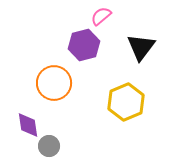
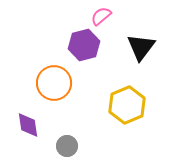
yellow hexagon: moved 1 px right, 3 px down
gray circle: moved 18 px right
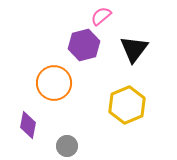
black triangle: moved 7 px left, 2 px down
purple diamond: rotated 20 degrees clockwise
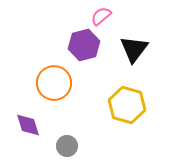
yellow hexagon: rotated 21 degrees counterclockwise
purple diamond: rotated 28 degrees counterclockwise
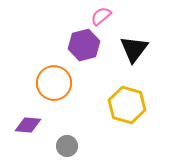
purple diamond: rotated 68 degrees counterclockwise
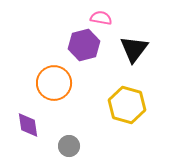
pink semicircle: moved 2 px down; rotated 50 degrees clockwise
purple diamond: rotated 76 degrees clockwise
gray circle: moved 2 px right
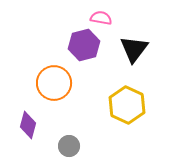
yellow hexagon: rotated 9 degrees clockwise
purple diamond: rotated 24 degrees clockwise
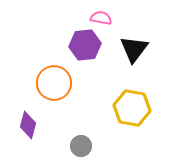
purple hexagon: moved 1 px right; rotated 8 degrees clockwise
yellow hexagon: moved 5 px right, 3 px down; rotated 15 degrees counterclockwise
gray circle: moved 12 px right
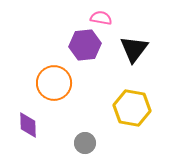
purple diamond: rotated 16 degrees counterclockwise
gray circle: moved 4 px right, 3 px up
